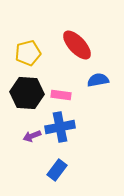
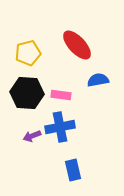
blue rectangle: moved 16 px right; rotated 50 degrees counterclockwise
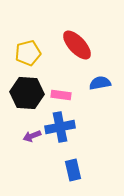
blue semicircle: moved 2 px right, 3 px down
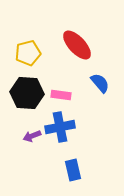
blue semicircle: rotated 60 degrees clockwise
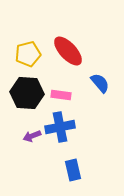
red ellipse: moved 9 px left, 6 px down
yellow pentagon: moved 1 px down
